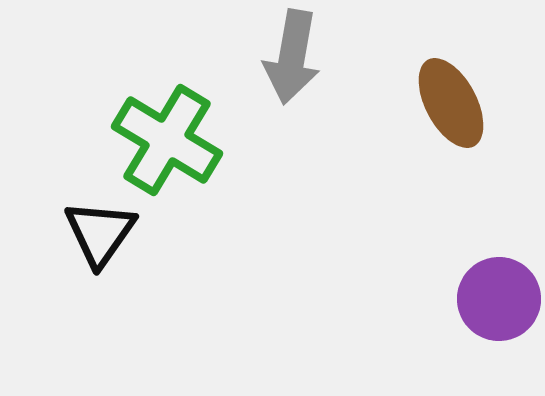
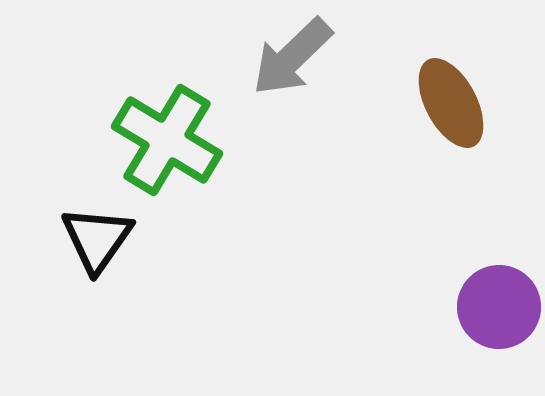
gray arrow: rotated 36 degrees clockwise
black triangle: moved 3 px left, 6 px down
purple circle: moved 8 px down
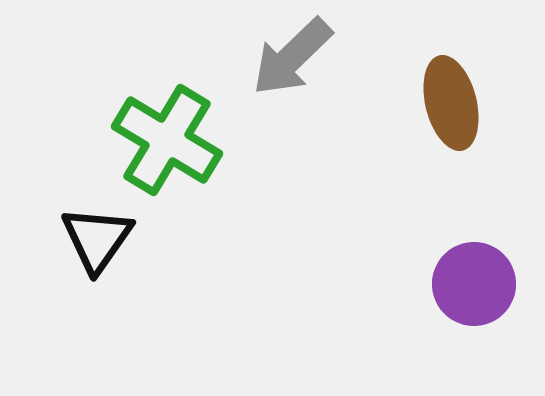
brown ellipse: rotated 14 degrees clockwise
purple circle: moved 25 px left, 23 px up
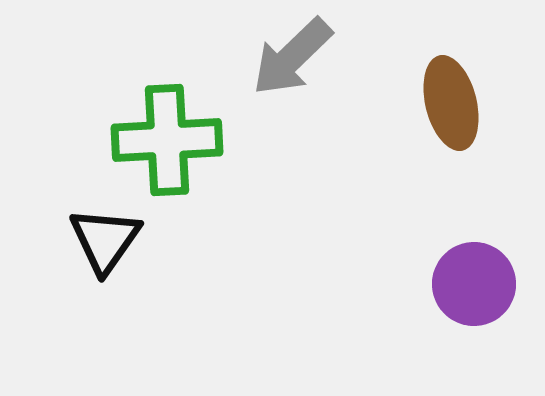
green cross: rotated 34 degrees counterclockwise
black triangle: moved 8 px right, 1 px down
